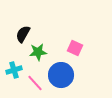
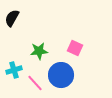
black semicircle: moved 11 px left, 16 px up
green star: moved 1 px right, 1 px up
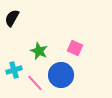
green star: rotated 30 degrees clockwise
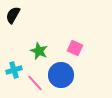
black semicircle: moved 1 px right, 3 px up
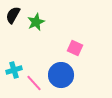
green star: moved 3 px left, 29 px up; rotated 24 degrees clockwise
pink line: moved 1 px left
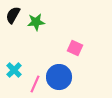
green star: rotated 18 degrees clockwise
cyan cross: rotated 28 degrees counterclockwise
blue circle: moved 2 px left, 2 px down
pink line: moved 1 px right, 1 px down; rotated 66 degrees clockwise
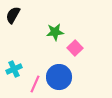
green star: moved 19 px right, 10 px down
pink square: rotated 21 degrees clockwise
cyan cross: moved 1 px up; rotated 21 degrees clockwise
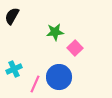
black semicircle: moved 1 px left, 1 px down
